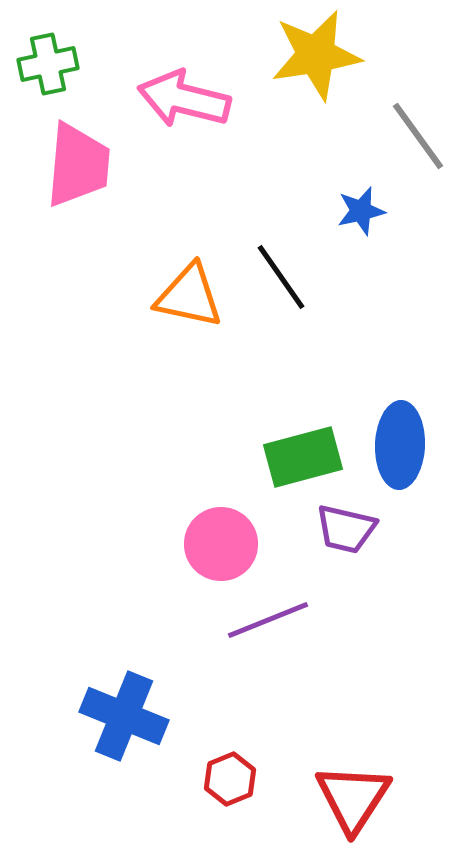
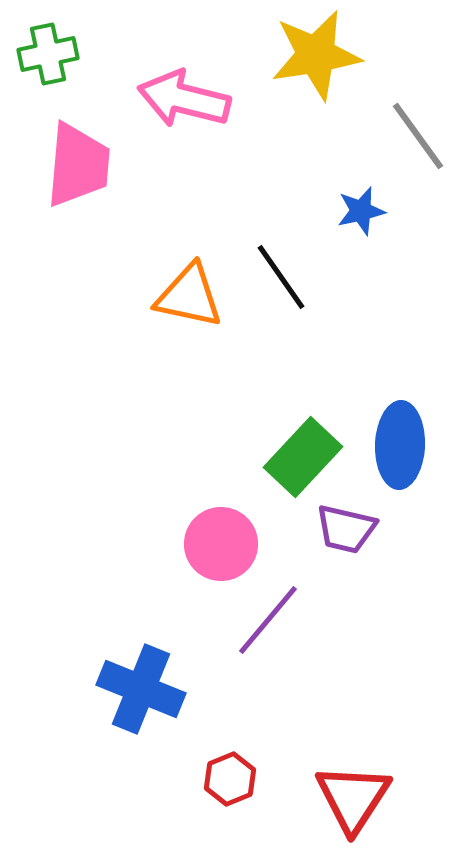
green cross: moved 10 px up
green rectangle: rotated 32 degrees counterclockwise
purple line: rotated 28 degrees counterclockwise
blue cross: moved 17 px right, 27 px up
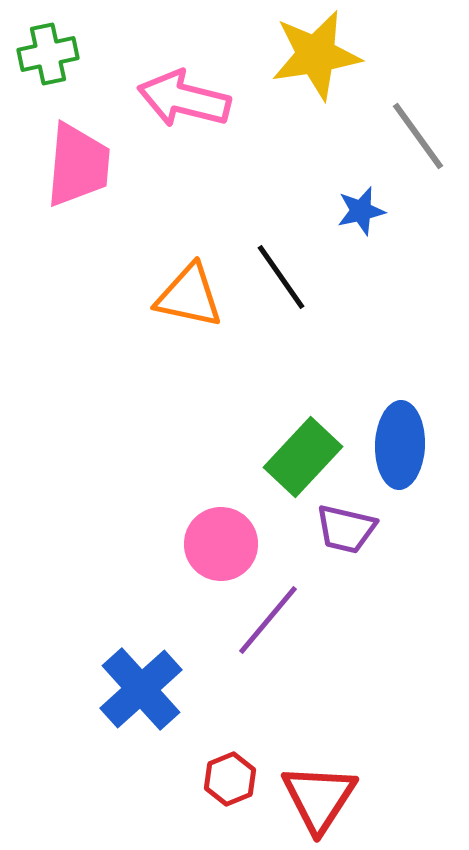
blue cross: rotated 26 degrees clockwise
red triangle: moved 34 px left
